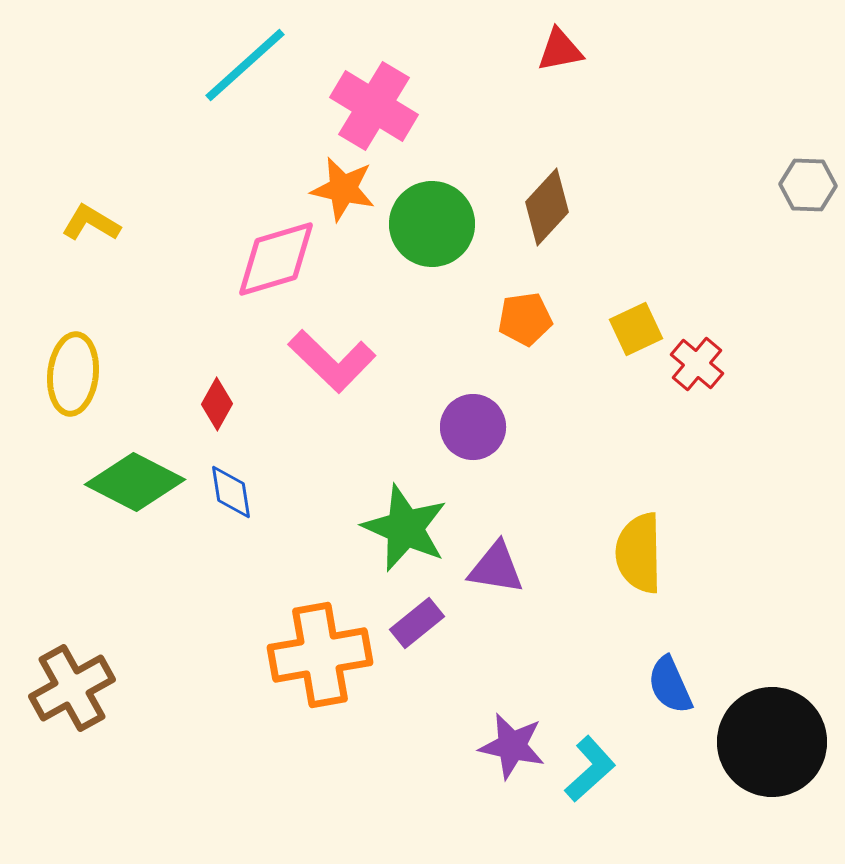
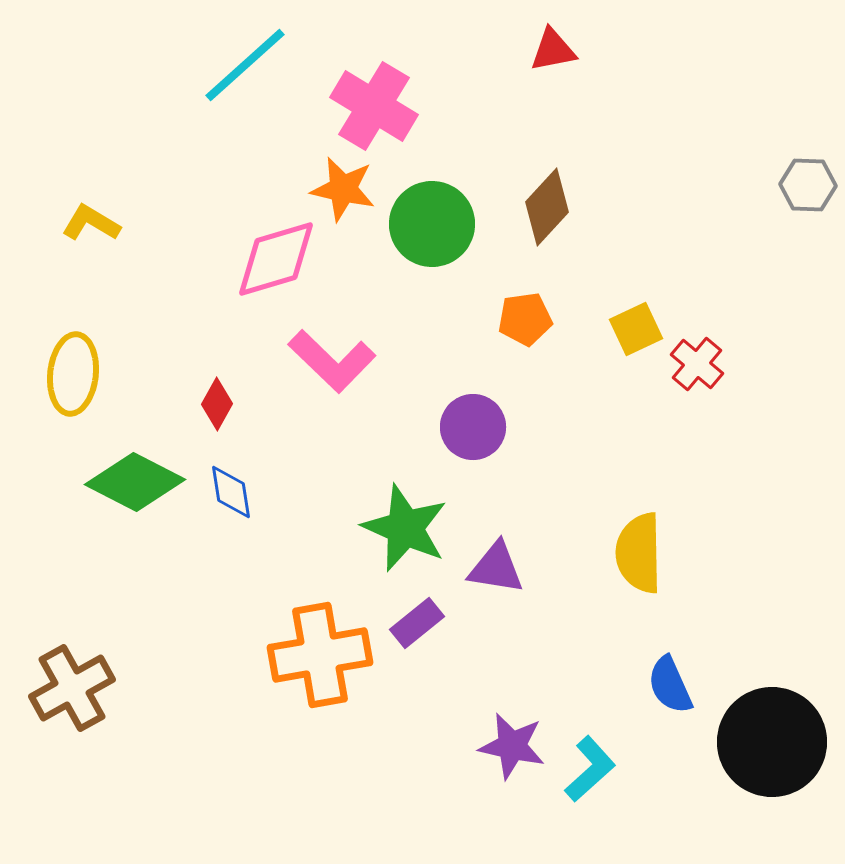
red triangle: moved 7 px left
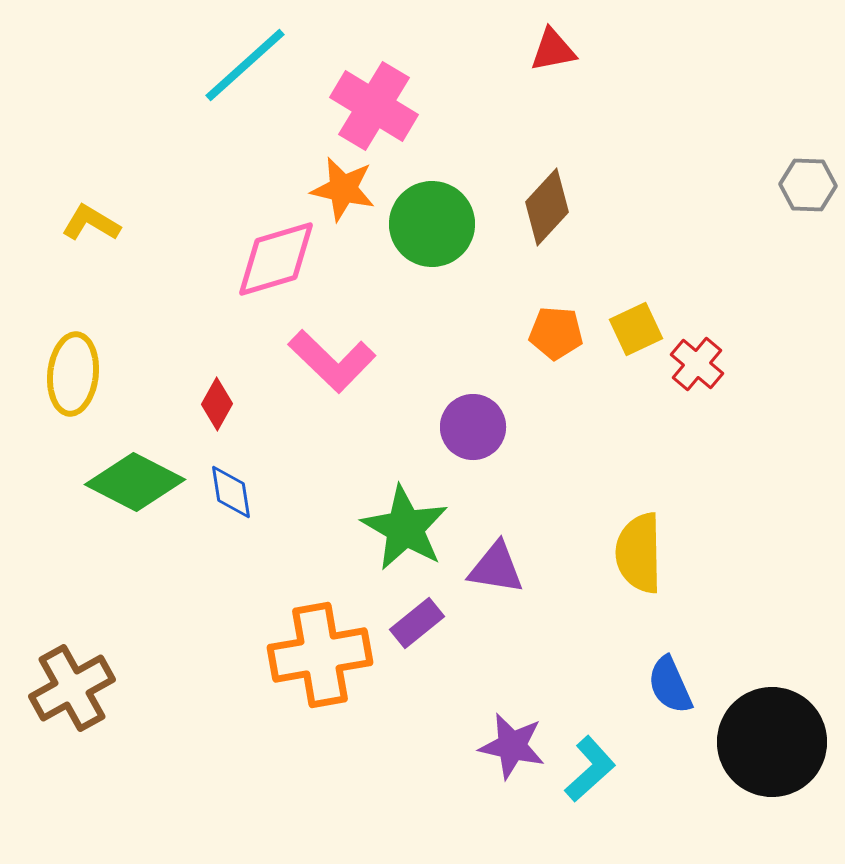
orange pentagon: moved 31 px right, 14 px down; rotated 12 degrees clockwise
green star: rotated 6 degrees clockwise
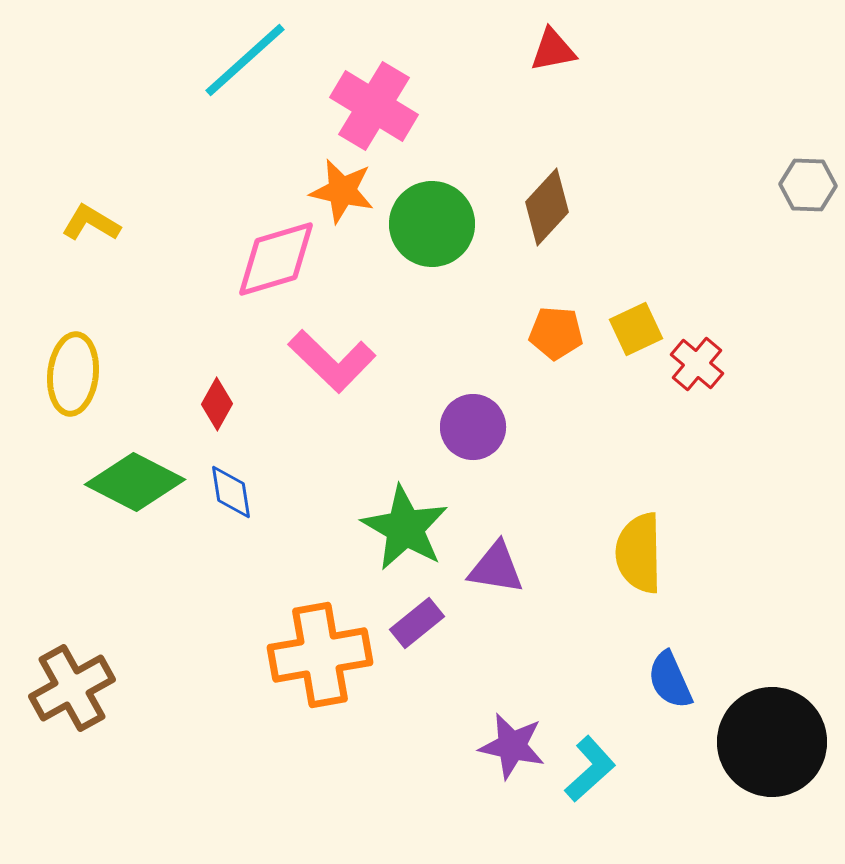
cyan line: moved 5 px up
orange star: moved 1 px left, 2 px down
blue semicircle: moved 5 px up
